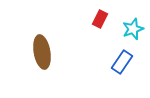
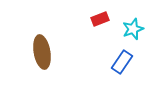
red rectangle: rotated 42 degrees clockwise
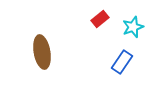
red rectangle: rotated 18 degrees counterclockwise
cyan star: moved 2 px up
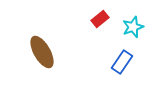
brown ellipse: rotated 20 degrees counterclockwise
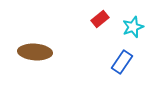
brown ellipse: moved 7 px left; rotated 56 degrees counterclockwise
